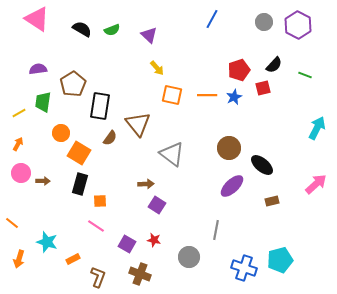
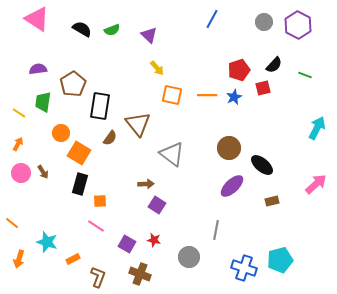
yellow line at (19, 113): rotated 64 degrees clockwise
brown arrow at (43, 181): moved 9 px up; rotated 56 degrees clockwise
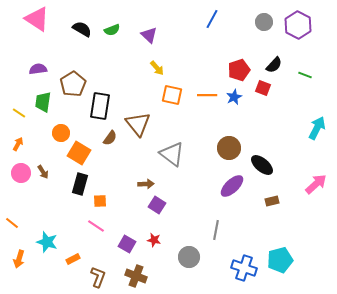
red square at (263, 88): rotated 35 degrees clockwise
brown cross at (140, 274): moved 4 px left, 2 px down
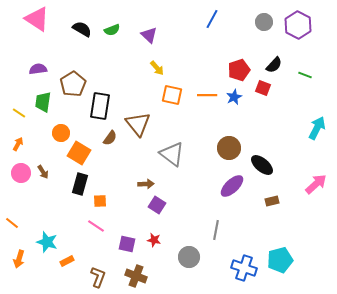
purple square at (127, 244): rotated 18 degrees counterclockwise
orange rectangle at (73, 259): moved 6 px left, 2 px down
